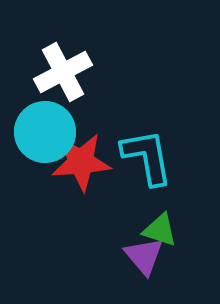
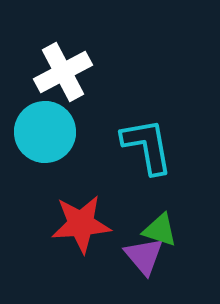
cyan L-shape: moved 11 px up
red star: moved 62 px down
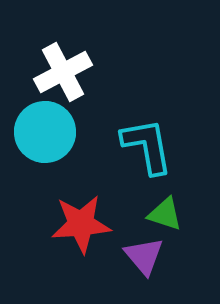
green triangle: moved 5 px right, 16 px up
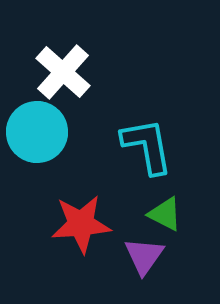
white cross: rotated 20 degrees counterclockwise
cyan circle: moved 8 px left
green triangle: rotated 9 degrees clockwise
purple triangle: rotated 15 degrees clockwise
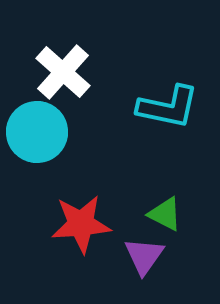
cyan L-shape: moved 21 px right, 39 px up; rotated 112 degrees clockwise
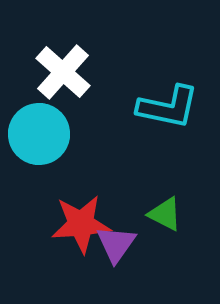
cyan circle: moved 2 px right, 2 px down
purple triangle: moved 28 px left, 12 px up
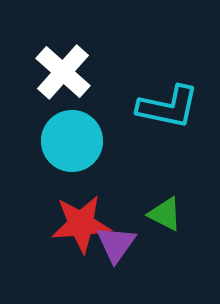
cyan circle: moved 33 px right, 7 px down
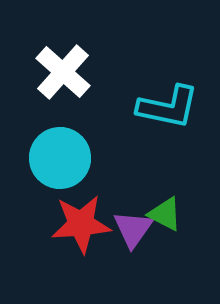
cyan circle: moved 12 px left, 17 px down
purple triangle: moved 17 px right, 15 px up
